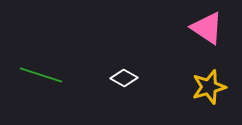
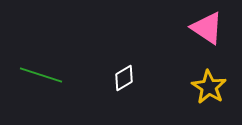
white diamond: rotated 60 degrees counterclockwise
yellow star: rotated 24 degrees counterclockwise
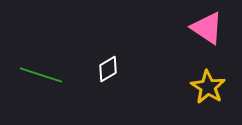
white diamond: moved 16 px left, 9 px up
yellow star: moved 1 px left
